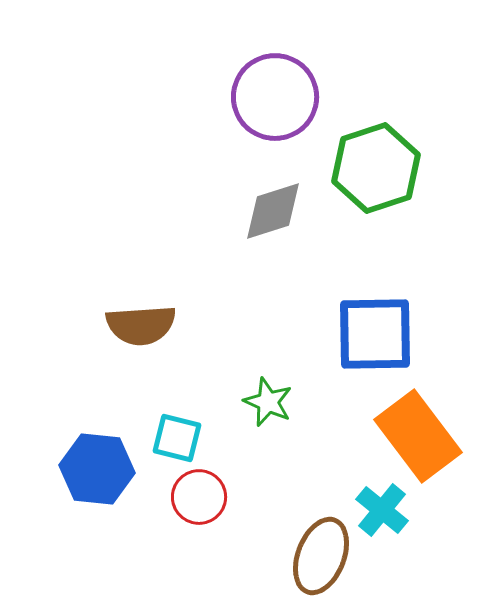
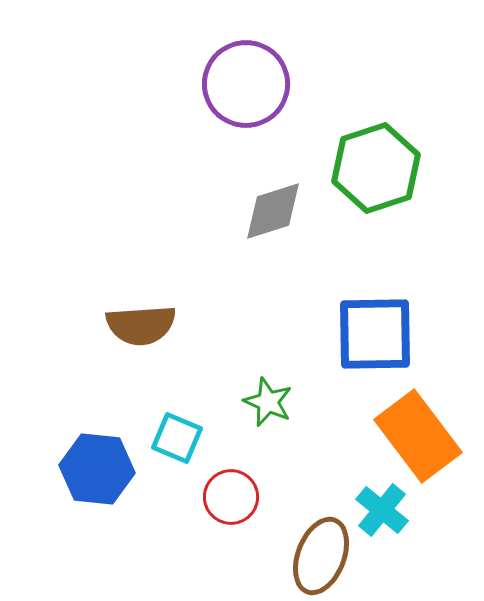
purple circle: moved 29 px left, 13 px up
cyan square: rotated 9 degrees clockwise
red circle: moved 32 px right
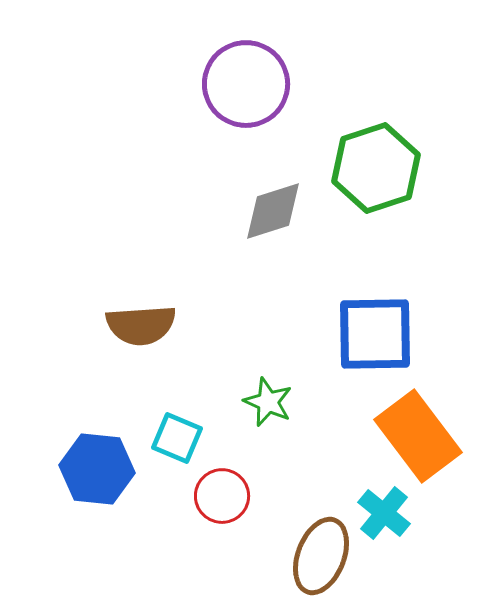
red circle: moved 9 px left, 1 px up
cyan cross: moved 2 px right, 3 px down
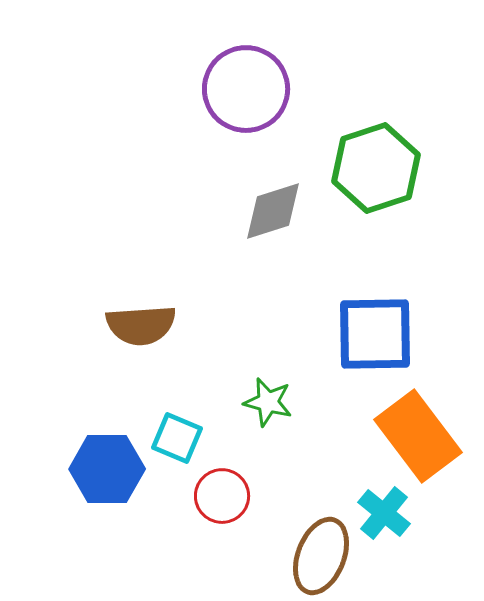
purple circle: moved 5 px down
green star: rotated 9 degrees counterclockwise
blue hexagon: moved 10 px right; rotated 6 degrees counterclockwise
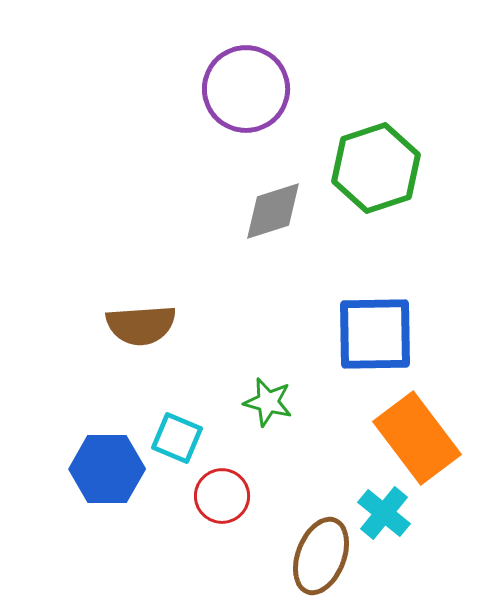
orange rectangle: moved 1 px left, 2 px down
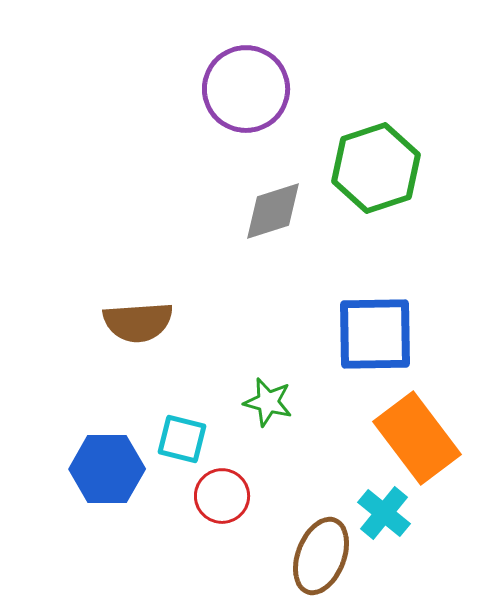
brown semicircle: moved 3 px left, 3 px up
cyan square: moved 5 px right, 1 px down; rotated 9 degrees counterclockwise
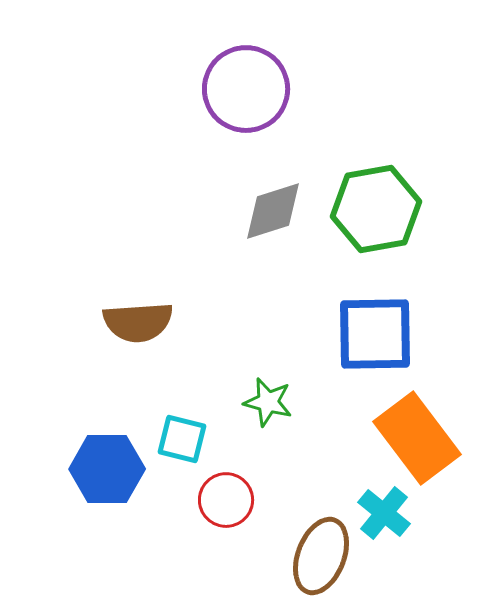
green hexagon: moved 41 px down; rotated 8 degrees clockwise
red circle: moved 4 px right, 4 px down
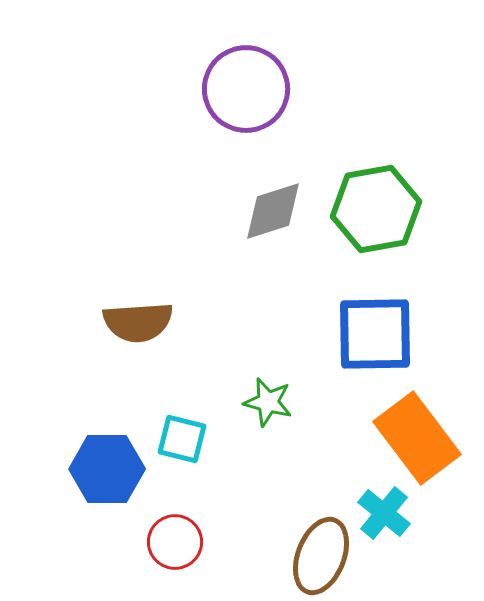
red circle: moved 51 px left, 42 px down
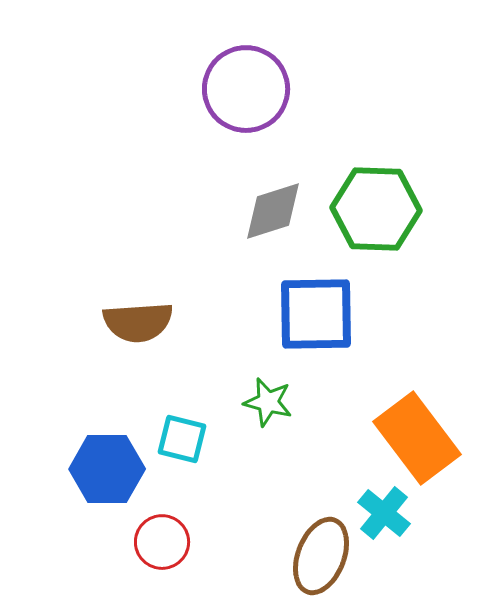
green hexagon: rotated 12 degrees clockwise
blue square: moved 59 px left, 20 px up
red circle: moved 13 px left
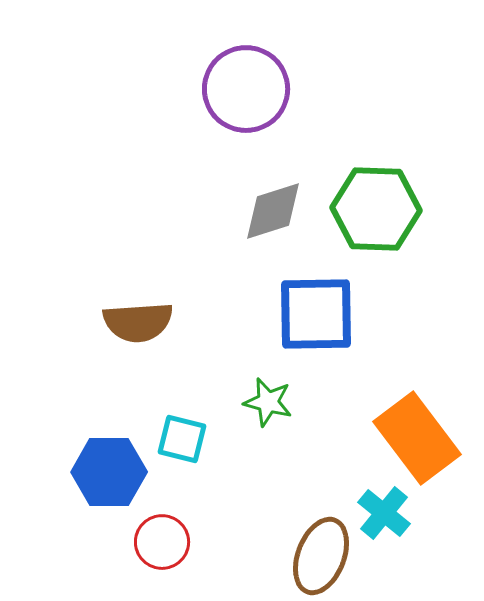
blue hexagon: moved 2 px right, 3 px down
